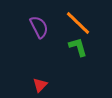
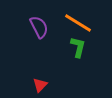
orange line: rotated 12 degrees counterclockwise
green L-shape: rotated 30 degrees clockwise
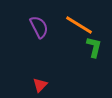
orange line: moved 1 px right, 2 px down
green L-shape: moved 16 px right
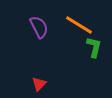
red triangle: moved 1 px left, 1 px up
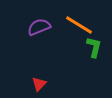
purple semicircle: rotated 85 degrees counterclockwise
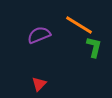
purple semicircle: moved 8 px down
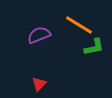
green L-shape: rotated 65 degrees clockwise
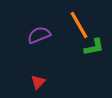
orange line: rotated 28 degrees clockwise
red triangle: moved 1 px left, 2 px up
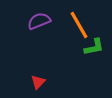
purple semicircle: moved 14 px up
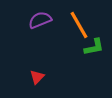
purple semicircle: moved 1 px right, 1 px up
red triangle: moved 1 px left, 5 px up
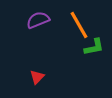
purple semicircle: moved 2 px left
